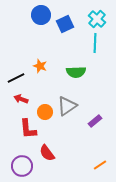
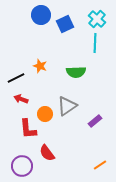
orange circle: moved 2 px down
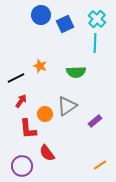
red arrow: moved 2 px down; rotated 104 degrees clockwise
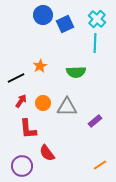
blue circle: moved 2 px right
orange star: rotated 24 degrees clockwise
gray triangle: moved 1 px down; rotated 35 degrees clockwise
orange circle: moved 2 px left, 11 px up
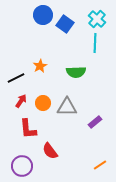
blue square: rotated 30 degrees counterclockwise
purple rectangle: moved 1 px down
red semicircle: moved 3 px right, 2 px up
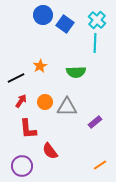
cyan cross: moved 1 px down
orange circle: moved 2 px right, 1 px up
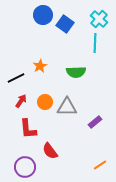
cyan cross: moved 2 px right, 1 px up
purple circle: moved 3 px right, 1 px down
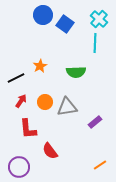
gray triangle: rotated 10 degrees counterclockwise
purple circle: moved 6 px left
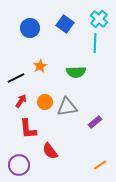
blue circle: moved 13 px left, 13 px down
purple circle: moved 2 px up
